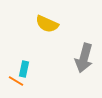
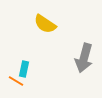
yellow semicircle: moved 2 px left; rotated 10 degrees clockwise
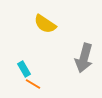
cyan rectangle: rotated 42 degrees counterclockwise
orange line: moved 17 px right, 3 px down
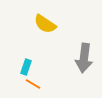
gray arrow: rotated 8 degrees counterclockwise
cyan rectangle: moved 2 px right, 2 px up; rotated 49 degrees clockwise
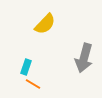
yellow semicircle: rotated 80 degrees counterclockwise
gray arrow: rotated 8 degrees clockwise
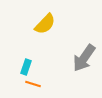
gray arrow: rotated 20 degrees clockwise
orange line: rotated 14 degrees counterclockwise
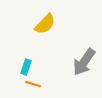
gray arrow: moved 4 px down
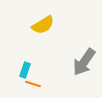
yellow semicircle: moved 2 px left, 1 px down; rotated 15 degrees clockwise
cyan rectangle: moved 1 px left, 3 px down
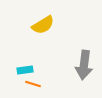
gray arrow: moved 3 px down; rotated 28 degrees counterclockwise
cyan rectangle: rotated 63 degrees clockwise
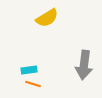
yellow semicircle: moved 4 px right, 7 px up
cyan rectangle: moved 4 px right
